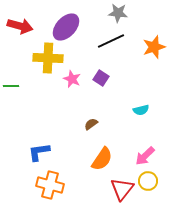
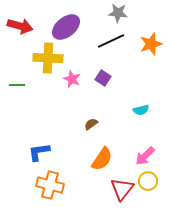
purple ellipse: rotated 8 degrees clockwise
orange star: moved 3 px left, 3 px up
purple square: moved 2 px right
green line: moved 6 px right, 1 px up
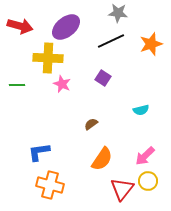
pink star: moved 10 px left, 5 px down
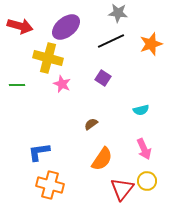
yellow cross: rotated 12 degrees clockwise
pink arrow: moved 1 px left, 7 px up; rotated 70 degrees counterclockwise
yellow circle: moved 1 px left
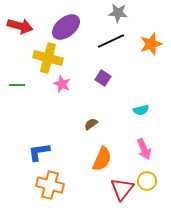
orange semicircle: rotated 10 degrees counterclockwise
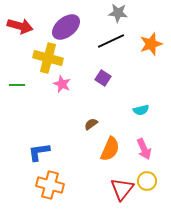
orange semicircle: moved 8 px right, 10 px up
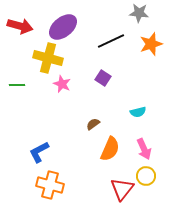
gray star: moved 21 px right
purple ellipse: moved 3 px left
cyan semicircle: moved 3 px left, 2 px down
brown semicircle: moved 2 px right
blue L-shape: rotated 20 degrees counterclockwise
yellow circle: moved 1 px left, 5 px up
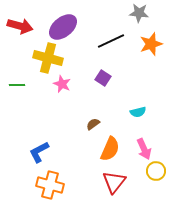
yellow circle: moved 10 px right, 5 px up
red triangle: moved 8 px left, 7 px up
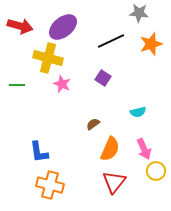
blue L-shape: rotated 70 degrees counterclockwise
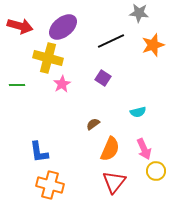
orange star: moved 2 px right, 1 px down
pink star: rotated 18 degrees clockwise
